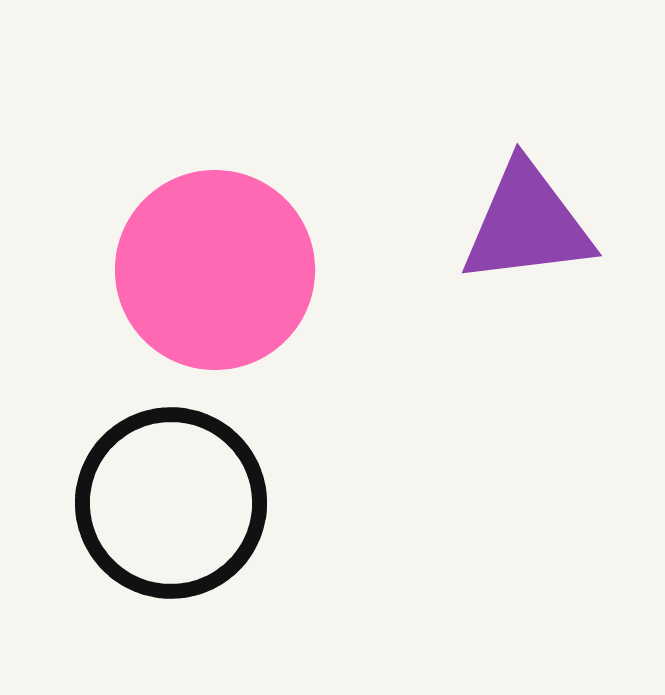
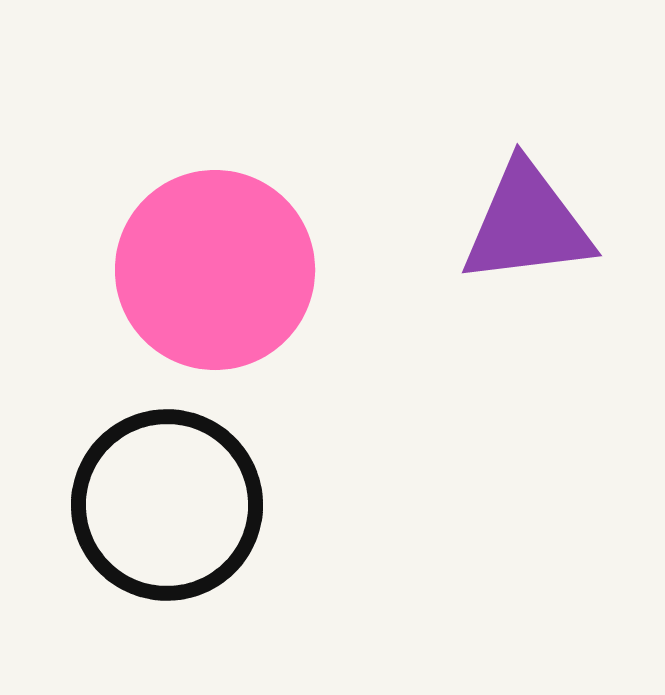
black circle: moved 4 px left, 2 px down
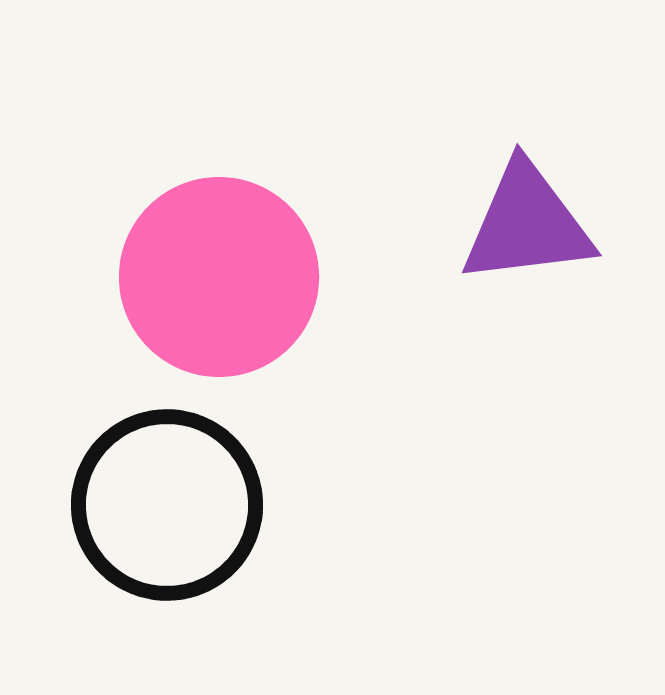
pink circle: moved 4 px right, 7 px down
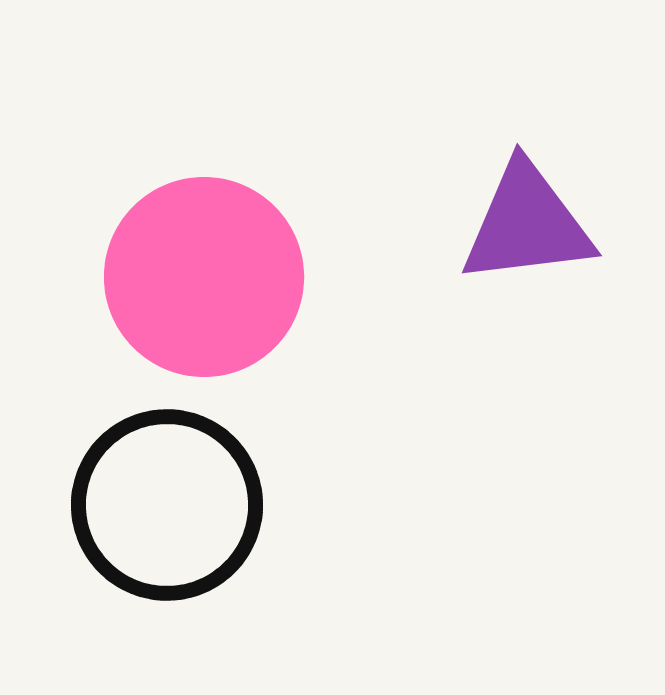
pink circle: moved 15 px left
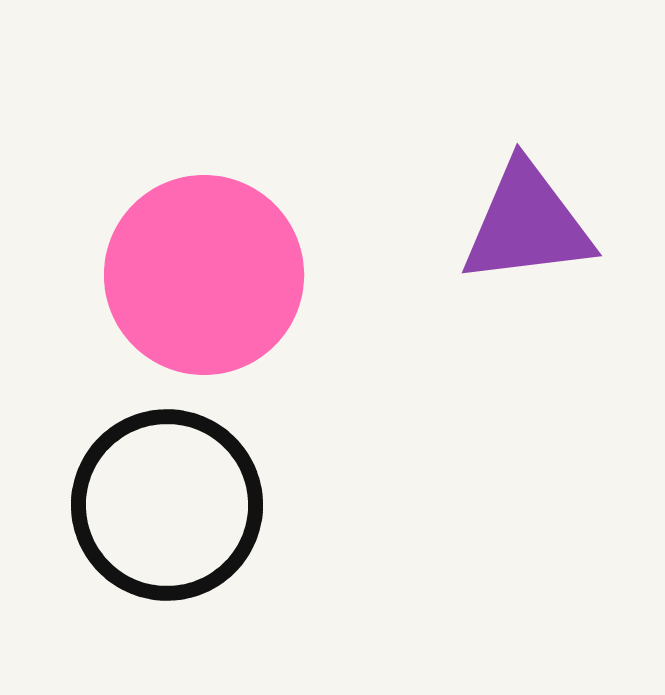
pink circle: moved 2 px up
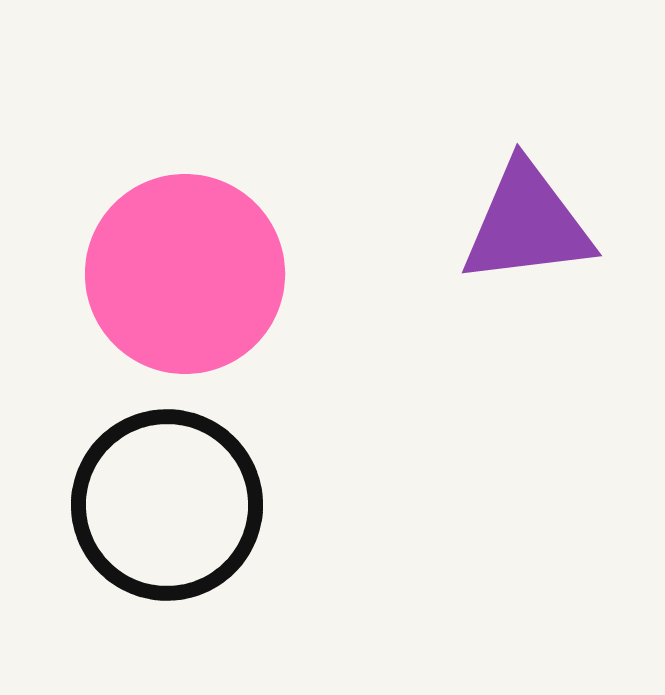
pink circle: moved 19 px left, 1 px up
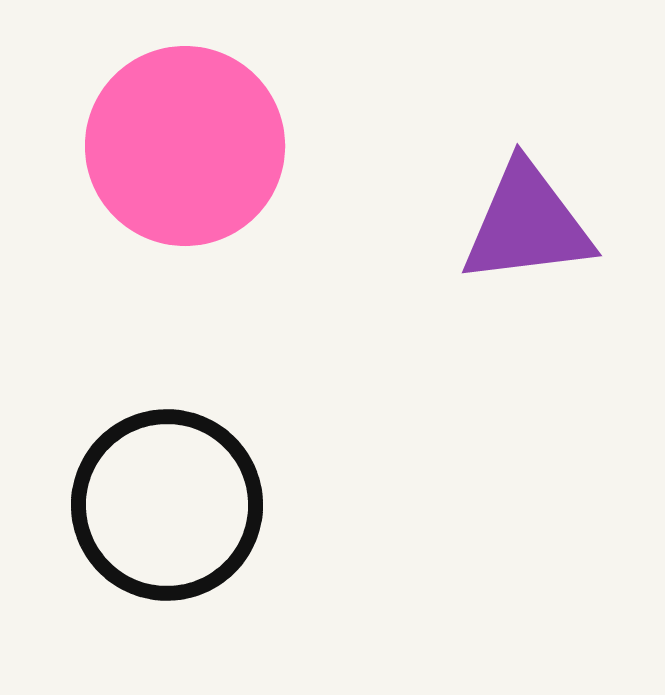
pink circle: moved 128 px up
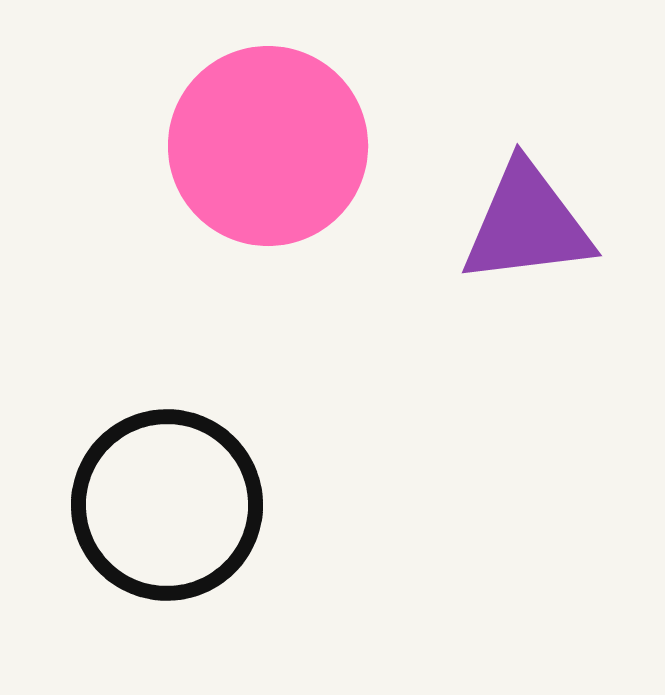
pink circle: moved 83 px right
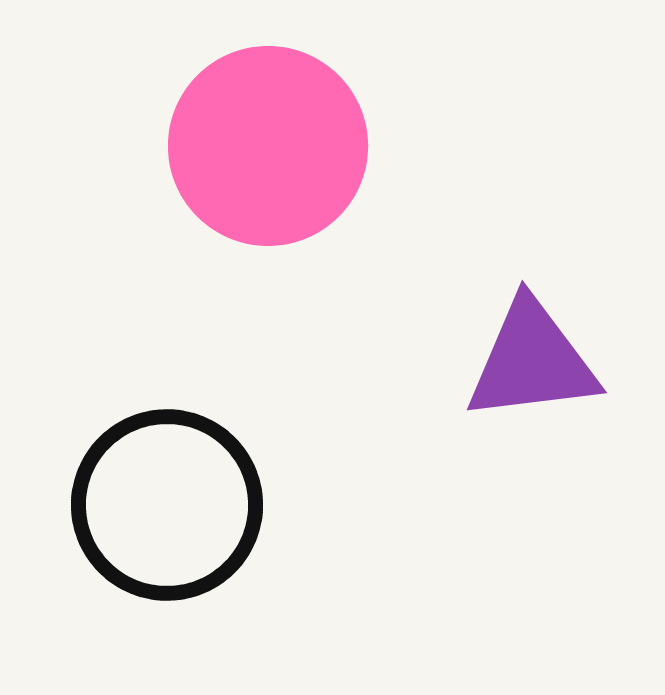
purple triangle: moved 5 px right, 137 px down
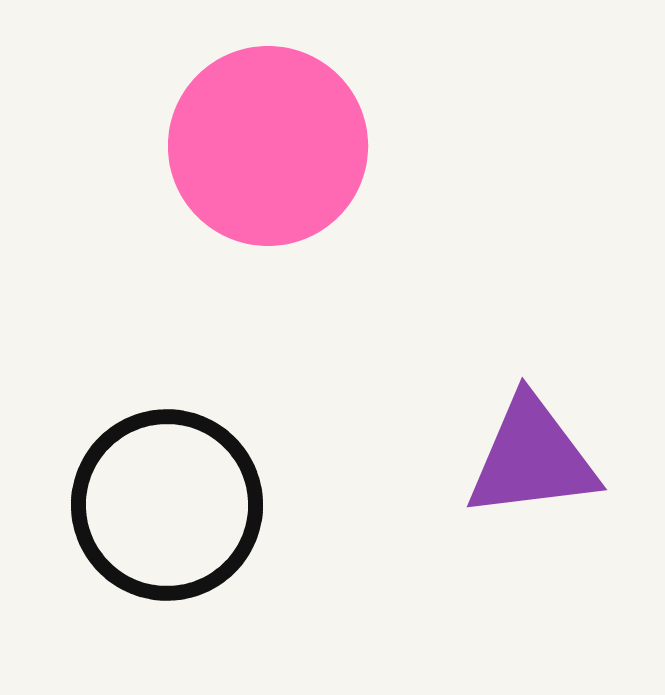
purple triangle: moved 97 px down
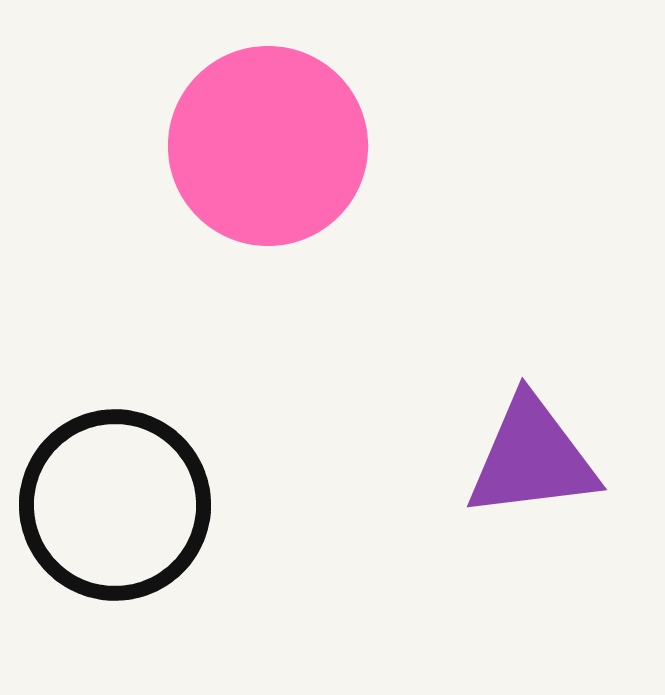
black circle: moved 52 px left
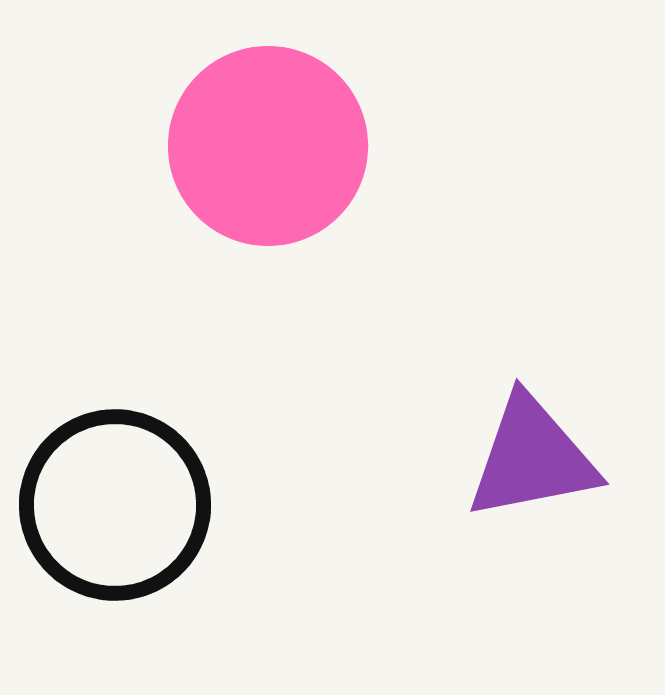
purple triangle: rotated 4 degrees counterclockwise
